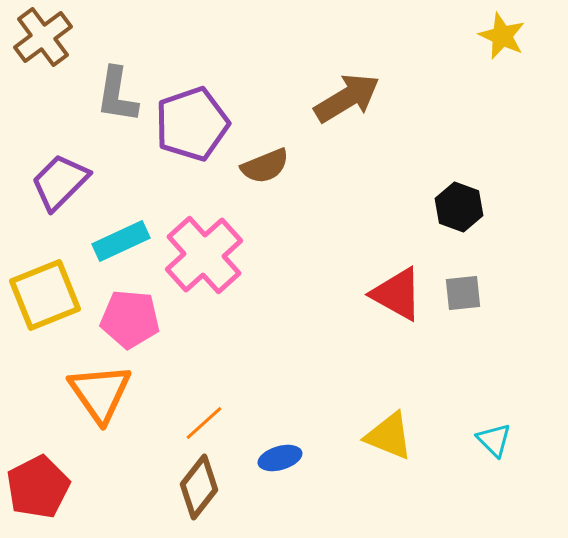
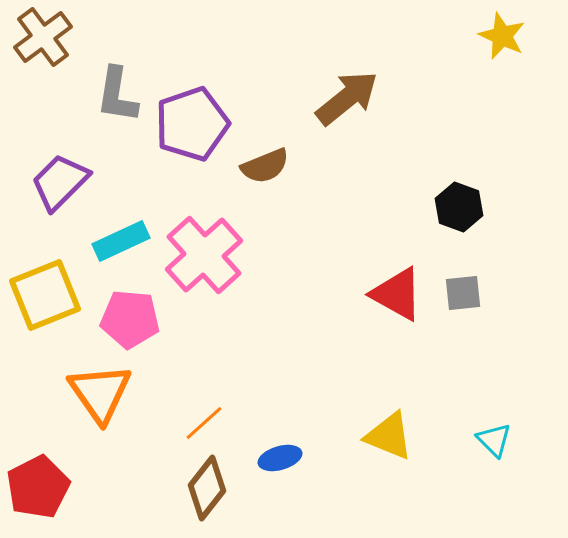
brown arrow: rotated 8 degrees counterclockwise
brown diamond: moved 8 px right, 1 px down
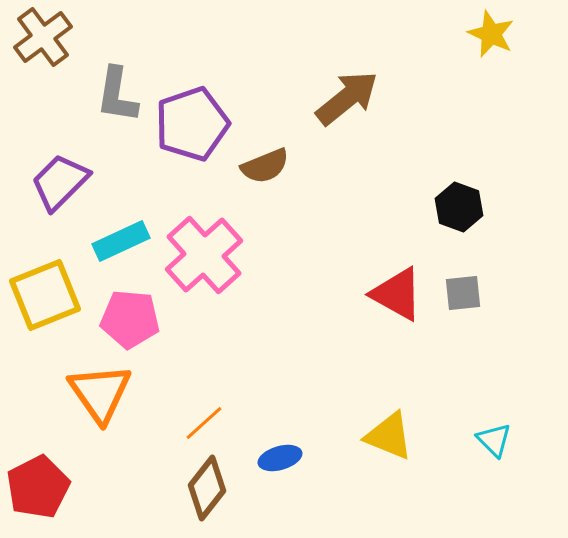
yellow star: moved 11 px left, 2 px up
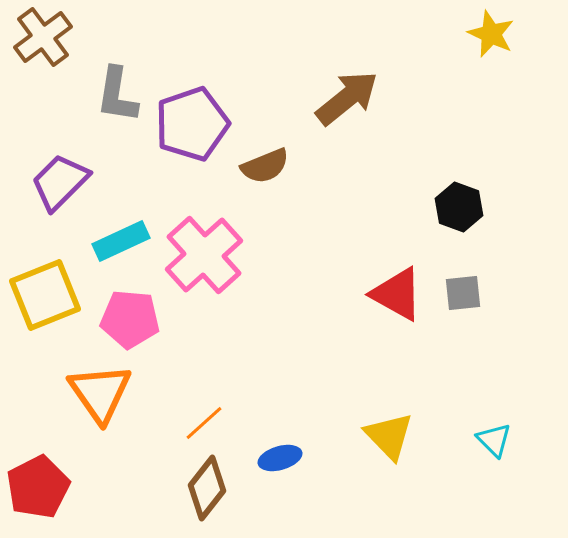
yellow triangle: rotated 24 degrees clockwise
